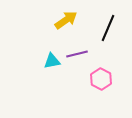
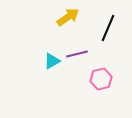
yellow arrow: moved 2 px right, 3 px up
cyan triangle: rotated 18 degrees counterclockwise
pink hexagon: rotated 20 degrees clockwise
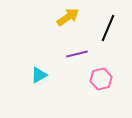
cyan triangle: moved 13 px left, 14 px down
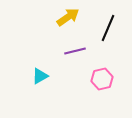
purple line: moved 2 px left, 3 px up
cyan triangle: moved 1 px right, 1 px down
pink hexagon: moved 1 px right
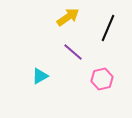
purple line: moved 2 px left, 1 px down; rotated 55 degrees clockwise
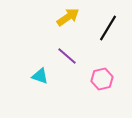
black line: rotated 8 degrees clockwise
purple line: moved 6 px left, 4 px down
cyan triangle: rotated 48 degrees clockwise
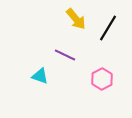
yellow arrow: moved 8 px right, 2 px down; rotated 85 degrees clockwise
purple line: moved 2 px left, 1 px up; rotated 15 degrees counterclockwise
pink hexagon: rotated 15 degrees counterclockwise
